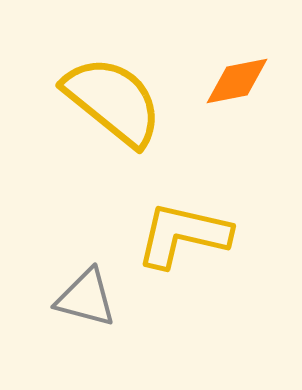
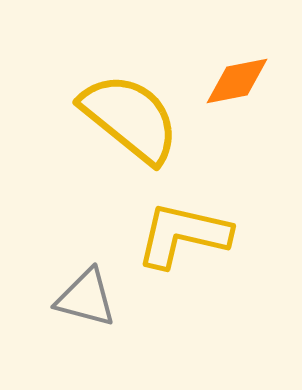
yellow semicircle: moved 17 px right, 17 px down
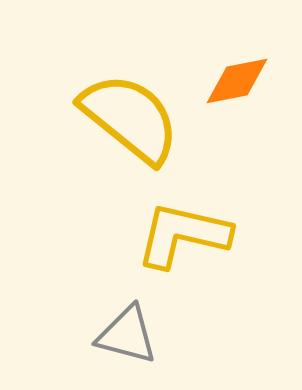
gray triangle: moved 41 px right, 37 px down
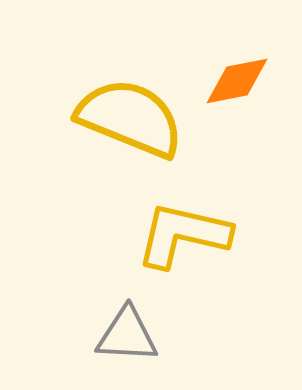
yellow semicircle: rotated 17 degrees counterclockwise
gray triangle: rotated 12 degrees counterclockwise
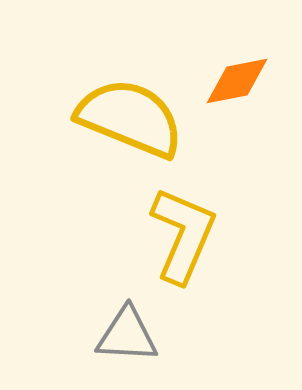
yellow L-shape: rotated 100 degrees clockwise
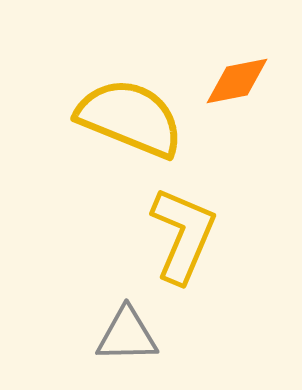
gray triangle: rotated 4 degrees counterclockwise
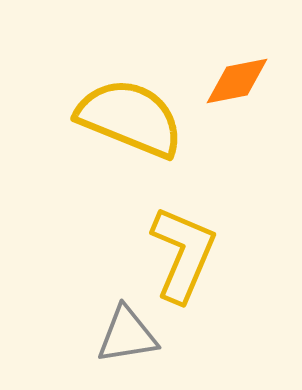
yellow L-shape: moved 19 px down
gray triangle: rotated 8 degrees counterclockwise
